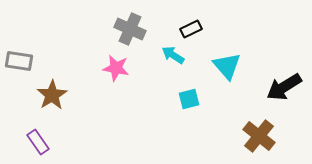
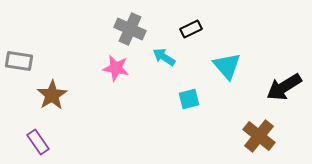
cyan arrow: moved 9 px left, 2 px down
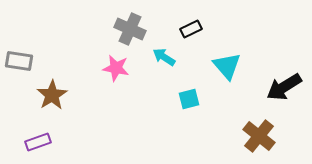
purple rectangle: rotated 75 degrees counterclockwise
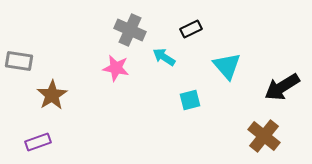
gray cross: moved 1 px down
black arrow: moved 2 px left
cyan square: moved 1 px right, 1 px down
brown cross: moved 5 px right
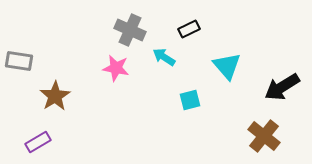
black rectangle: moved 2 px left
brown star: moved 3 px right, 1 px down
purple rectangle: rotated 10 degrees counterclockwise
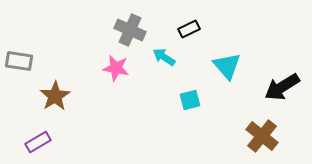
brown cross: moved 2 px left
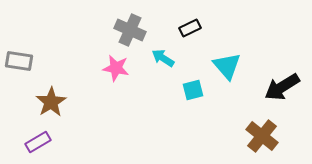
black rectangle: moved 1 px right, 1 px up
cyan arrow: moved 1 px left, 1 px down
brown star: moved 4 px left, 6 px down
cyan square: moved 3 px right, 10 px up
